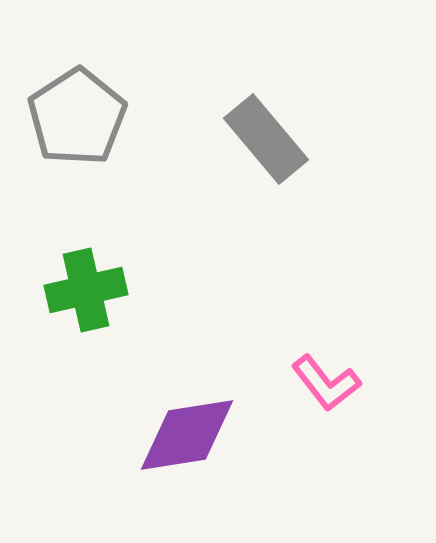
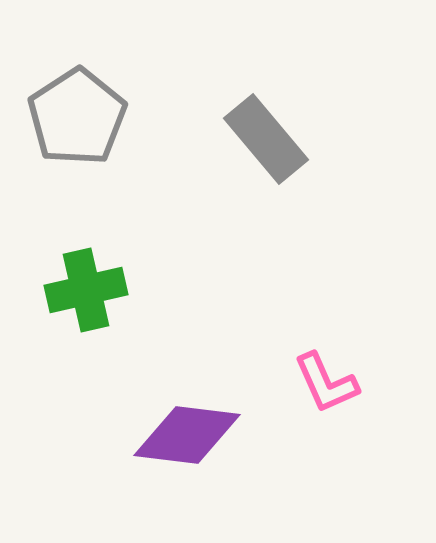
pink L-shape: rotated 14 degrees clockwise
purple diamond: rotated 16 degrees clockwise
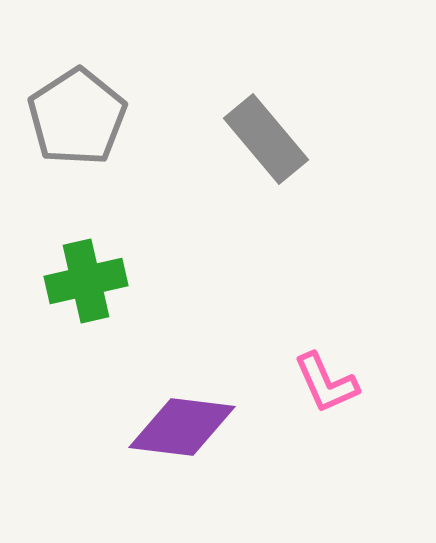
green cross: moved 9 px up
purple diamond: moved 5 px left, 8 px up
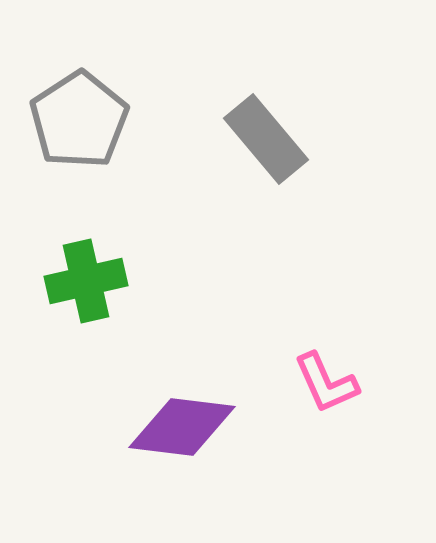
gray pentagon: moved 2 px right, 3 px down
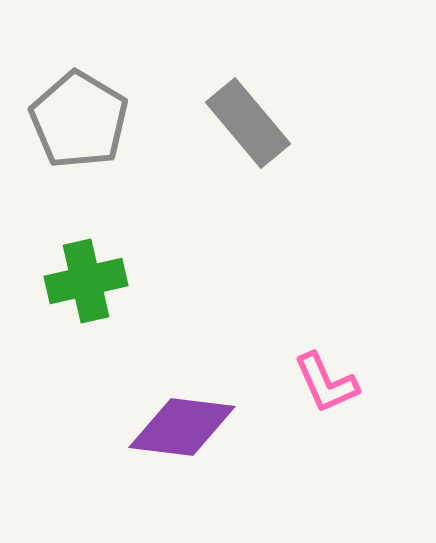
gray pentagon: rotated 8 degrees counterclockwise
gray rectangle: moved 18 px left, 16 px up
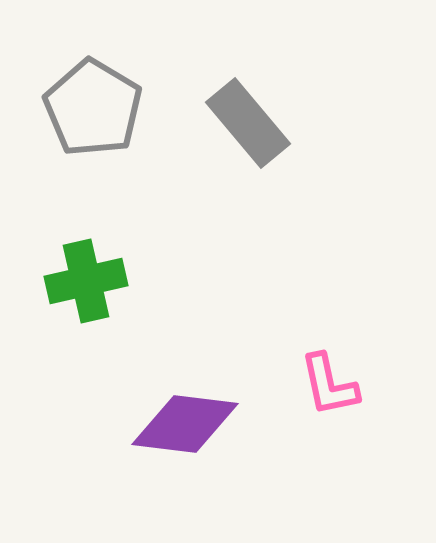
gray pentagon: moved 14 px right, 12 px up
pink L-shape: moved 3 px right, 2 px down; rotated 12 degrees clockwise
purple diamond: moved 3 px right, 3 px up
